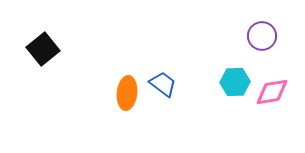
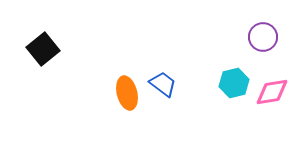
purple circle: moved 1 px right, 1 px down
cyan hexagon: moved 1 px left, 1 px down; rotated 12 degrees counterclockwise
orange ellipse: rotated 20 degrees counterclockwise
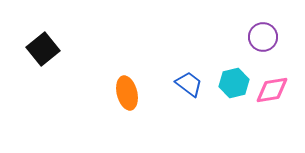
blue trapezoid: moved 26 px right
pink diamond: moved 2 px up
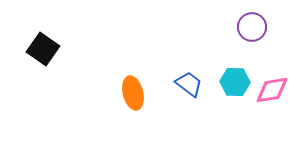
purple circle: moved 11 px left, 10 px up
black square: rotated 16 degrees counterclockwise
cyan hexagon: moved 1 px right, 1 px up; rotated 16 degrees clockwise
orange ellipse: moved 6 px right
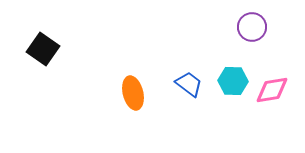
cyan hexagon: moved 2 px left, 1 px up
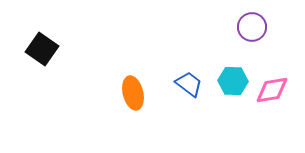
black square: moved 1 px left
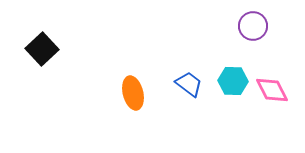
purple circle: moved 1 px right, 1 px up
black square: rotated 12 degrees clockwise
pink diamond: rotated 72 degrees clockwise
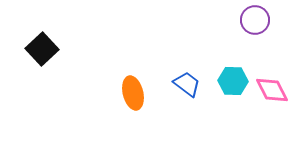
purple circle: moved 2 px right, 6 px up
blue trapezoid: moved 2 px left
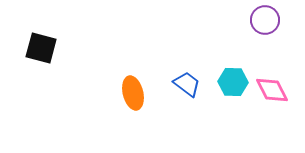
purple circle: moved 10 px right
black square: moved 1 px left, 1 px up; rotated 32 degrees counterclockwise
cyan hexagon: moved 1 px down
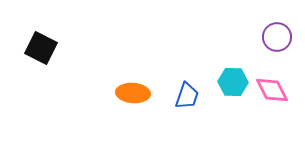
purple circle: moved 12 px right, 17 px down
black square: rotated 12 degrees clockwise
blue trapezoid: moved 12 px down; rotated 72 degrees clockwise
orange ellipse: rotated 72 degrees counterclockwise
